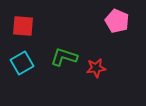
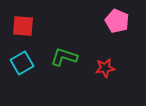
red star: moved 9 px right
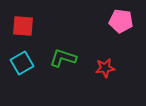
pink pentagon: moved 4 px right; rotated 15 degrees counterclockwise
green L-shape: moved 1 px left, 1 px down
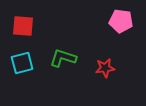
cyan square: rotated 15 degrees clockwise
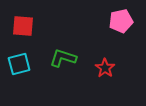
pink pentagon: rotated 20 degrees counterclockwise
cyan square: moved 3 px left, 1 px down
red star: rotated 30 degrees counterclockwise
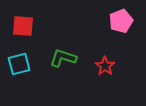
pink pentagon: rotated 10 degrees counterclockwise
red star: moved 2 px up
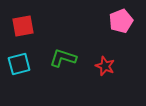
red square: rotated 15 degrees counterclockwise
red star: rotated 12 degrees counterclockwise
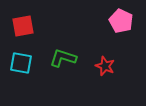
pink pentagon: rotated 25 degrees counterclockwise
cyan square: moved 2 px right, 1 px up; rotated 25 degrees clockwise
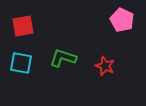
pink pentagon: moved 1 px right, 1 px up
